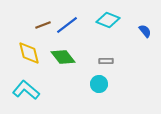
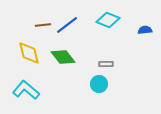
brown line: rotated 14 degrees clockwise
blue semicircle: moved 1 px up; rotated 56 degrees counterclockwise
gray rectangle: moved 3 px down
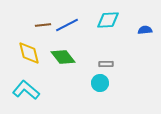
cyan diamond: rotated 25 degrees counterclockwise
blue line: rotated 10 degrees clockwise
cyan circle: moved 1 px right, 1 px up
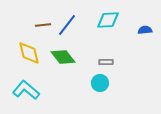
blue line: rotated 25 degrees counterclockwise
gray rectangle: moved 2 px up
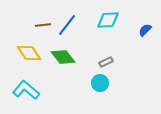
blue semicircle: rotated 40 degrees counterclockwise
yellow diamond: rotated 20 degrees counterclockwise
gray rectangle: rotated 24 degrees counterclockwise
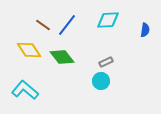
brown line: rotated 42 degrees clockwise
blue semicircle: rotated 144 degrees clockwise
yellow diamond: moved 3 px up
green diamond: moved 1 px left
cyan circle: moved 1 px right, 2 px up
cyan L-shape: moved 1 px left
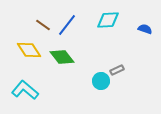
blue semicircle: moved 1 px up; rotated 80 degrees counterclockwise
gray rectangle: moved 11 px right, 8 px down
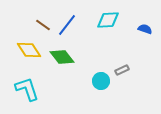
gray rectangle: moved 5 px right
cyan L-shape: moved 2 px right, 1 px up; rotated 32 degrees clockwise
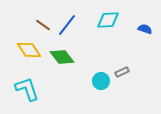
gray rectangle: moved 2 px down
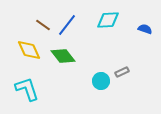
yellow diamond: rotated 10 degrees clockwise
green diamond: moved 1 px right, 1 px up
